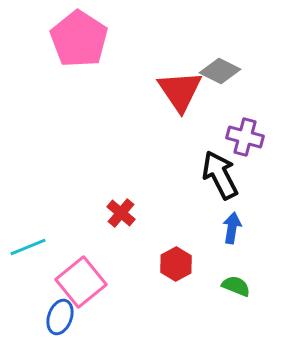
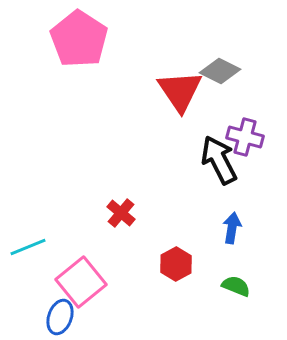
black arrow: moved 1 px left, 15 px up
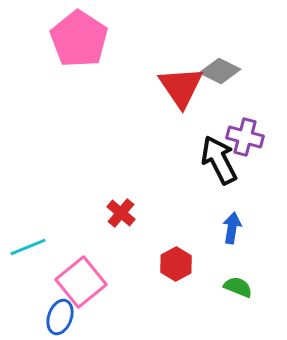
red triangle: moved 1 px right, 4 px up
green semicircle: moved 2 px right, 1 px down
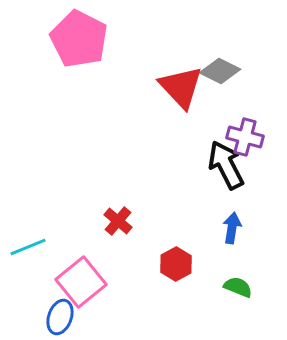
pink pentagon: rotated 6 degrees counterclockwise
red triangle: rotated 9 degrees counterclockwise
black arrow: moved 7 px right, 5 px down
red cross: moved 3 px left, 8 px down
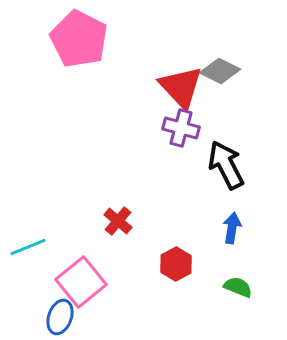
purple cross: moved 64 px left, 9 px up
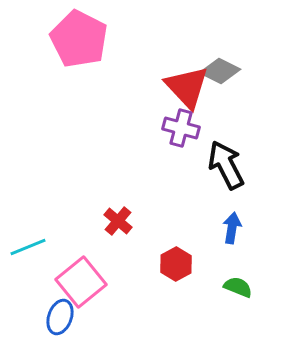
red triangle: moved 6 px right
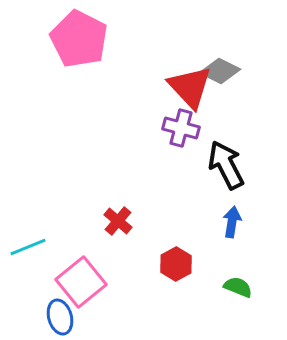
red triangle: moved 3 px right
blue arrow: moved 6 px up
blue ellipse: rotated 36 degrees counterclockwise
